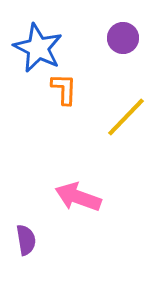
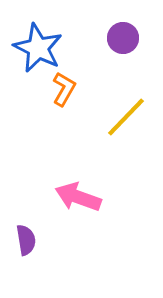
orange L-shape: rotated 28 degrees clockwise
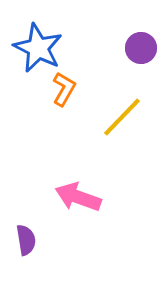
purple circle: moved 18 px right, 10 px down
yellow line: moved 4 px left
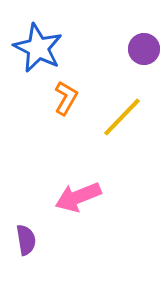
purple circle: moved 3 px right, 1 px down
orange L-shape: moved 2 px right, 9 px down
pink arrow: rotated 42 degrees counterclockwise
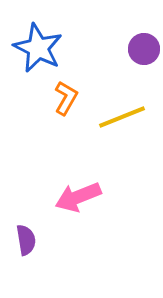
yellow line: rotated 24 degrees clockwise
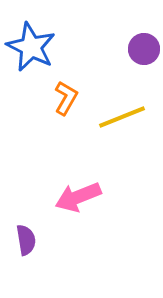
blue star: moved 7 px left, 1 px up
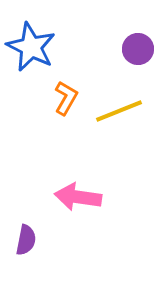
purple circle: moved 6 px left
yellow line: moved 3 px left, 6 px up
pink arrow: rotated 30 degrees clockwise
purple semicircle: rotated 20 degrees clockwise
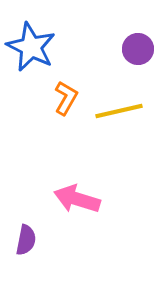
yellow line: rotated 9 degrees clockwise
pink arrow: moved 1 px left, 2 px down; rotated 9 degrees clockwise
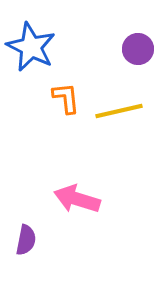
orange L-shape: rotated 36 degrees counterclockwise
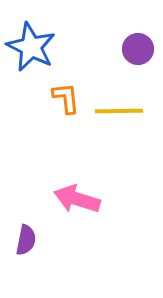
yellow line: rotated 12 degrees clockwise
